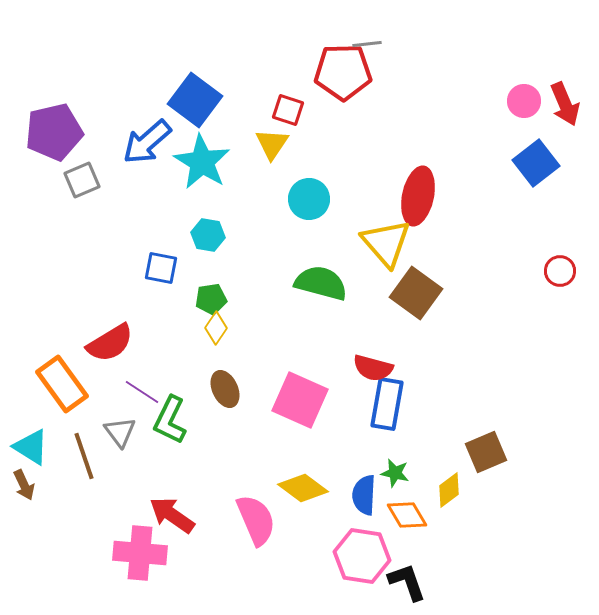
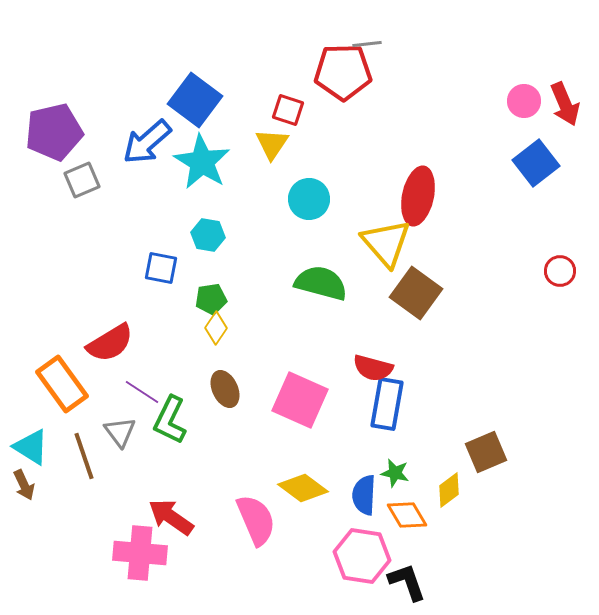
red arrow at (172, 515): moved 1 px left, 2 px down
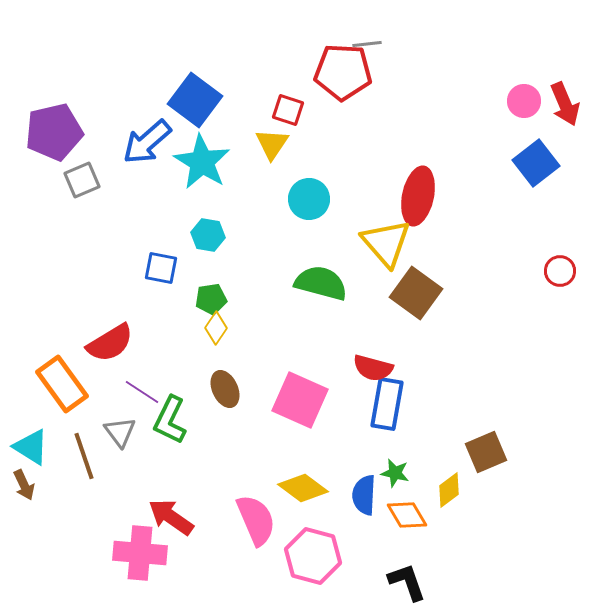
red pentagon at (343, 72): rotated 4 degrees clockwise
pink hexagon at (362, 556): moved 49 px left; rotated 6 degrees clockwise
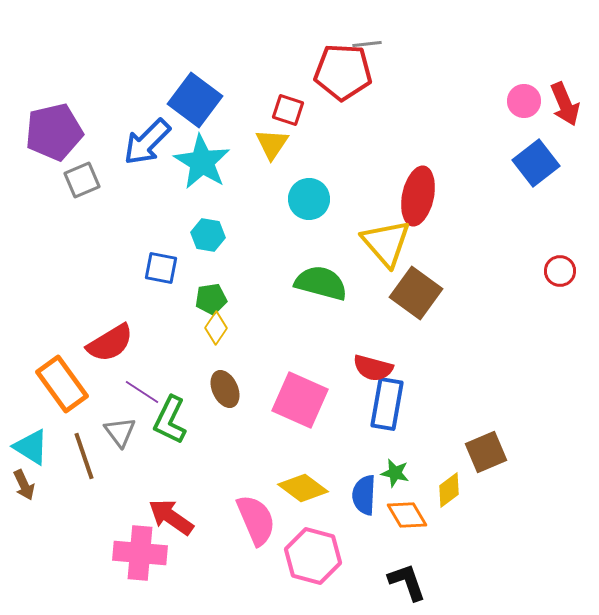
blue arrow at (147, 142): rotated 4 degrees counterclockwise
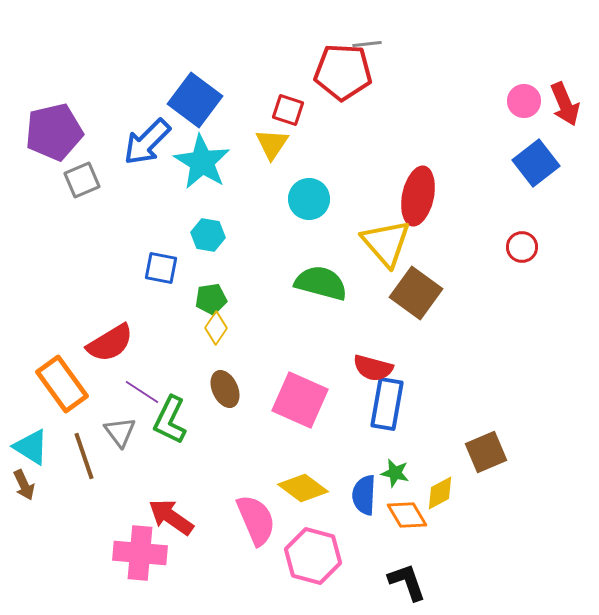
red circle at (560, 271): moved 38 px left, 24 px up
yellow diamond at (449, 490): moved 9 px left, 3 px down; rotated 9 degrees clockwise
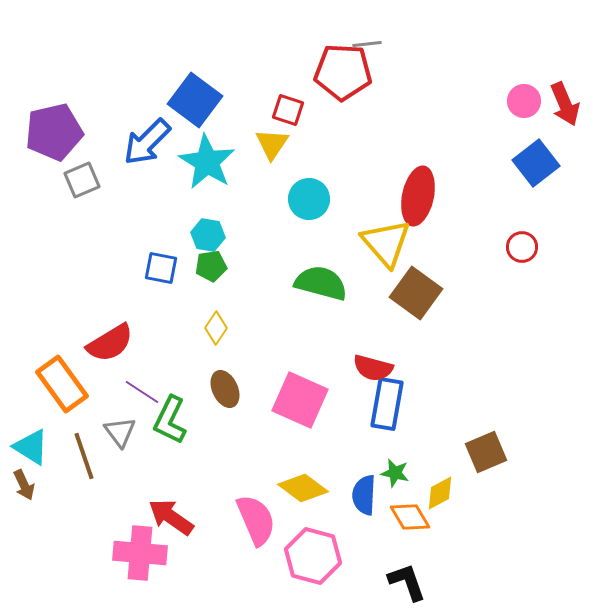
cyan star at (202, 162): moved 5 px right
green pentagon at (211, 299): moved 33 px up
orange diamond at (407, 515): moved 3 px right, 2 px down
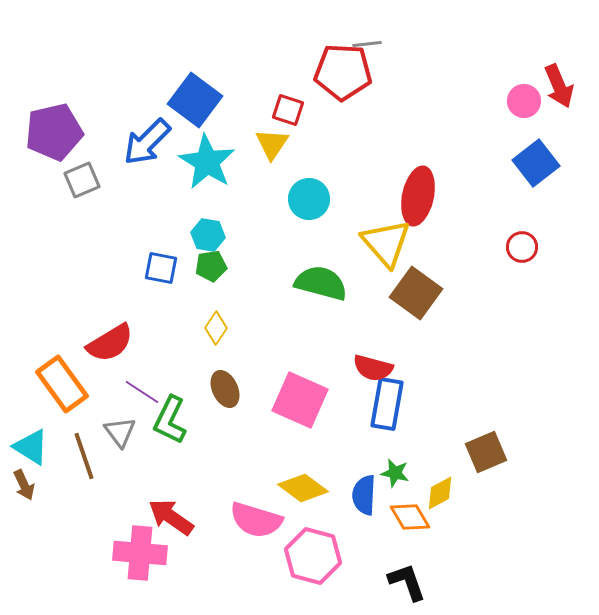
red arrow at (565, 104): moved 6 px left, 18 px up
pink semicircle at (256, 520): rotated 130 degrees clockwise
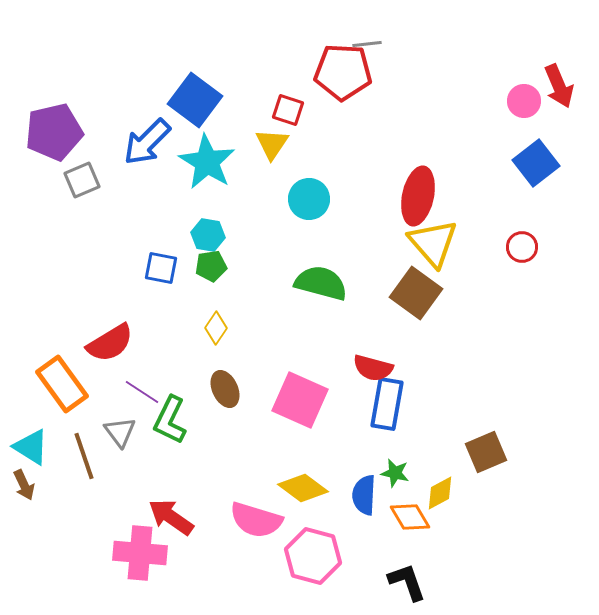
yellow triangle at (386, 243): moved 47 px right
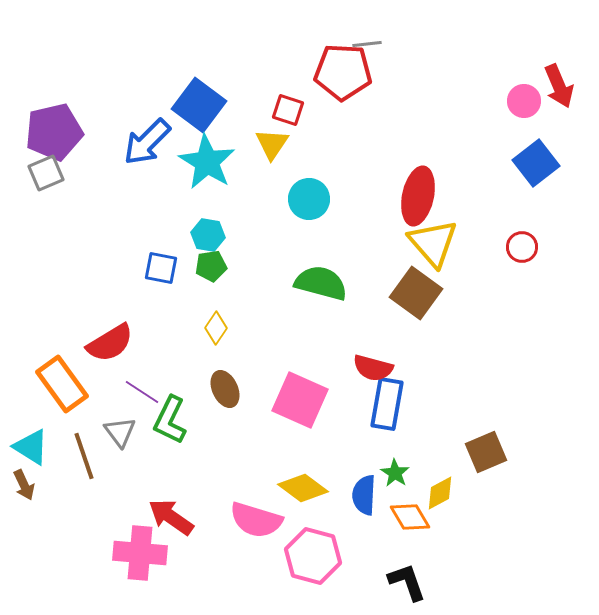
blue square at (195, 100): moved 4 px right, 5 px down
gray square at (82, 180): moved 36 px left, 7 px up
green star at (395, 473): rotated 20 degrees clockwise
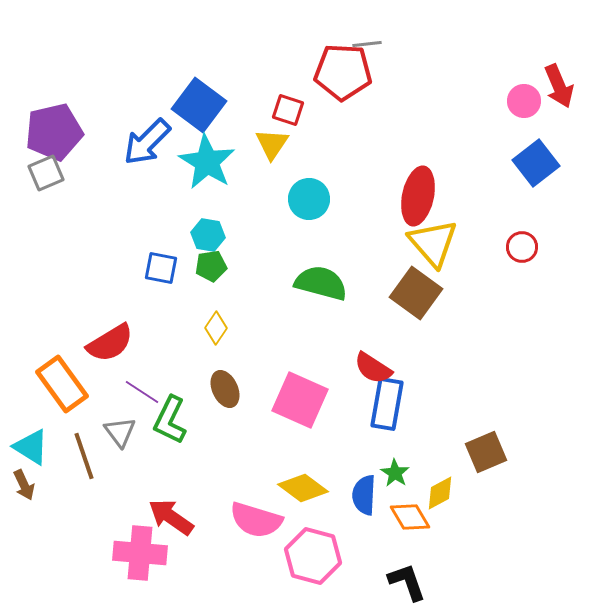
red semicircle at (373, 368): rotated 18 degrees clockwise
